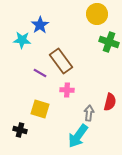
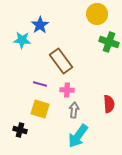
purple line: moved 11 px down; rotated 16 degrees counterclockwise
red semicircle: moved 1 px left, 2 px down; rotated 18 degrees counterclockwise
gray arrow: moved 15 px left, 3 px up
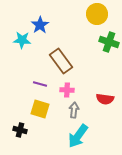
red semicircle: moved 4 px left, 5 px up; rotated 102 degrees clockwise
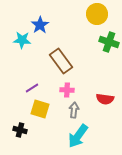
purple line: moved 8 px left, 4 px down; rotated 48 degrees counterclockwise
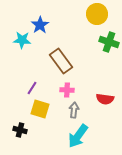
purple line: rotated 24 degrees counterclockwise
